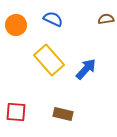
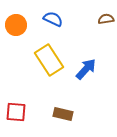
yellow rectangle: rotated 8 degrees clockwise
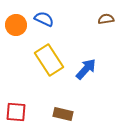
blue semicircle: moved 9 px left
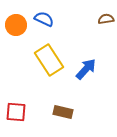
brown rectangle: moved 2 px up
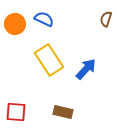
brown semicircle: rotated 63 degrees counterclockwise
orange circle: moved 1 px left, 1 px up
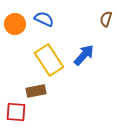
blue arrow: moved 2 px left, 14 px up
brown rectangle: moved 27 px left, 21 px up; rotated 24 degrees counterclockwise
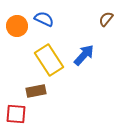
brown semicircle: rotated 21 degrees clockwise
orange circle: moved 2 px right, 2 px down
red square: moved 2 px down
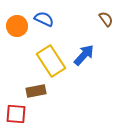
brown semicircle: rotated 105 degrees clockwise
yellow rectangle: moved 2 px right, 1 px down
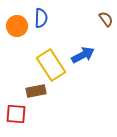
blue semicircle: moved 3 px left, 1 px up; rotated 66 degrees clockwise
blue arrow: moved 1 px left; rotated 20 degrees clockwise
yellow rectangle: moved 4 px down
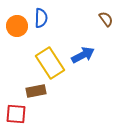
yellow rectangle: moved 1 px left, 2 px up
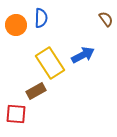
orange circle: moved 1 px left, 1 px up
brown rectangle: rotated 18 degrees counterclockwise
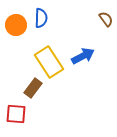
blue arrow: moved 1 px down
yellow rectangle: moved 1 px left, 1 px up
brown rectangle: moved 3 px left, 3 px up; rotated 24 degrees counterclockwise
